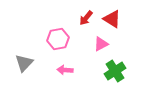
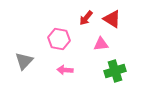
pink hexagon: moved 1 px right; rotated 20 degrees clockwise
pink triangle: rotated 21 degrees clockwise
gray triangle: moved 2 px up
green cross: rotated 15 degrees clockwise
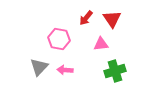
red triangle: rotated 24 degrees clockwise
gray triangle: moved 15 px right, 6 px down
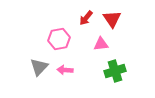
pink hexagon: rotated 20 degrees counterclockwise
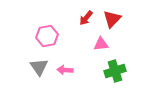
red triangle: rotated 18 degrees clockwise
pink hexagon: moved 12 px left, 3 px up
gray triangle: rotated 18 degrees counterclockwise
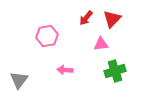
gray triangle: moved 20 px left, 13 px down; rotated 12 degrees clockwise
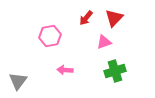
red triangle: moved 2 px right, 1 px up
pink hexagon: moved 3 px right
pink triangle: moved 3 px right, 2 px up; rotated 14 degrees counterclockwise
gray triangle: moved 1 px left, 1 px down
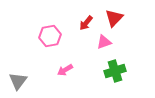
red arrow: moved 5 px down
pink arrow: rotated 35 degrees counterclockwise
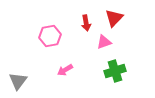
red arrow: rotated 49 degrees counterclockwise
